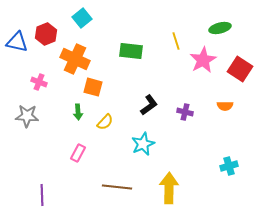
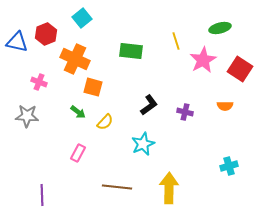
green arrow: rotated 49 degrees counterclockwise
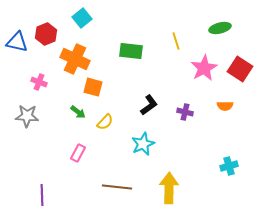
pink star: moved 1 px right, 8 px down
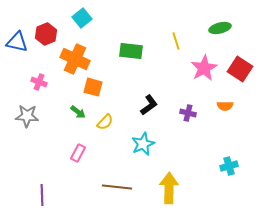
purple cross: moved 3 px right, 1 px down
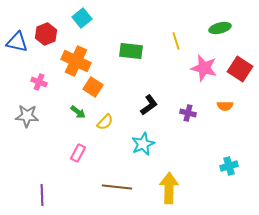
orange cross: moved 1 px right, 2 px down
pink star: rotated 28 degrees counterclockwise
orange square: rotated 18 degrees clockwise
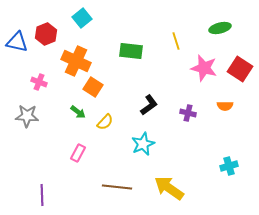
yellow arrow: rotated 56 degrees counterclockwise
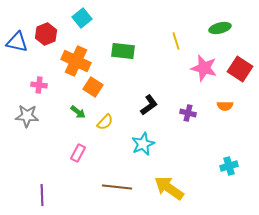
green rectangle: moved 8 px left
pink cross: moved 3 px down; rotated 14 degrees counterclockwise
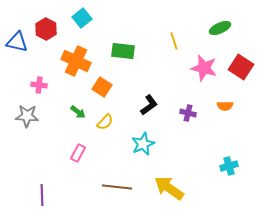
green ellipse: rotated 10 degrees counterclockwise
red hexagon: moved 5 px up; rotated 10 degrees counterclockwise
yellow line: moved 2 px left
red square: moved 1 px right, 2 px up
orange square: moved 9 px right
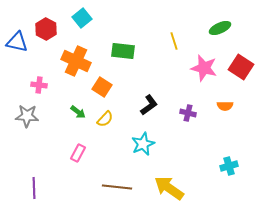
yellow semicircle: moved 3 px up
purple line: moved 8 px left, 7 px up
